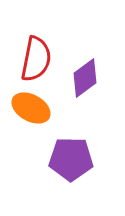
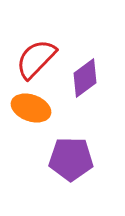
red semicircle: rotated 147 degrees counterclockwise
orange ellipse: rotated 9 degrees counterclockwise
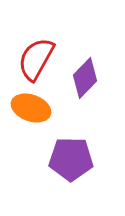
red semicircle: rotated 15 degrees counterclockwise
purple diamond: rotated 9 degrees counterclockwise
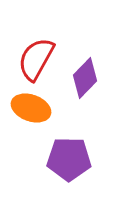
purple pentagon: moved 2 px left
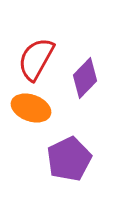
purple pentagon: rotated 27 degrees counterclockwise
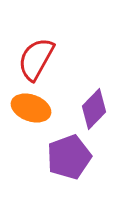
purple diamond: moved 9 px right, 31 px down
purple pentagon: moved 2 px up; rotated 6 degrees clockwise
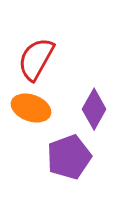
purple diamond: rotated 15 degrees counterclockwise
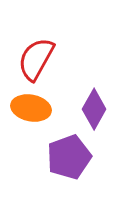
orange ellipse: rotated 9 degrees counterclockwise
